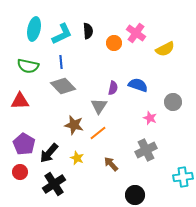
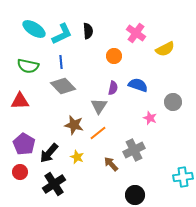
cyan ellipse: rotated 70 degrees counterclockwise
orange circle: moved 13 px down
gray cross: moved 12 px left
yellow star: moved 1 px up
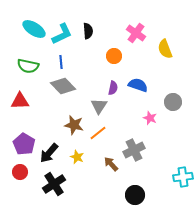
yellow semicircle: rotated 96 degrees clockwise
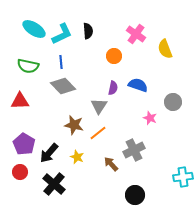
pink cross: moved 1 px down
black cross: rotated 15 degrees counterclockwise
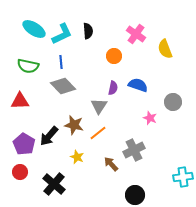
black arrow: moved 17 px up
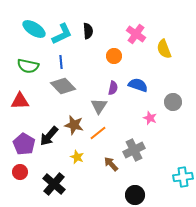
yellow semicircle: moved 1 px left
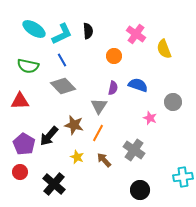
blue line: moved 1 px right, 2 px up; rotated 24 degrees counterclockwise
orange line: rotated 24 degrees counterclockwise
gray cross: rotated 30 degrees counterclockwise
brown arrow: moved 7 px left, 4 px up
black circle: moved 5 px right, 5 px up
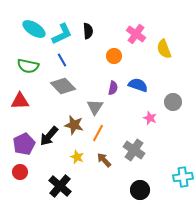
gray triangle: moved 4 px left, 1 px down
purple pentagon: rotated 15 degrees clockwise
black cross: moved 6 px right, 2 px down
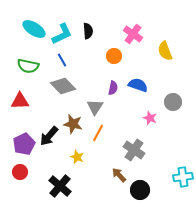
pink cross: moved 3 px left
yellow semicircle: moved 1 px right, 2 px down
brown star: moved 1 px left, 1 px up
brown arrow: moved 15 px right, 15 px down
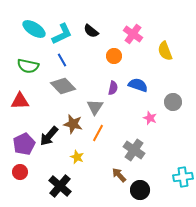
black semicircle: moved 3 px right; rotated 133 degrees clockwise
